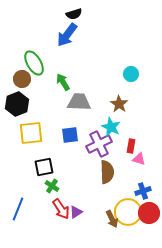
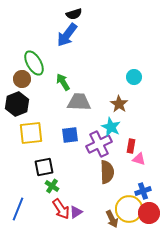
cyan circle: moved 3 px right, 3 px down
yellow circle: moved 1 px right, 3 px up
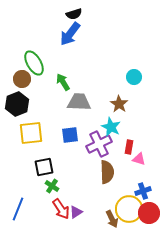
blue arrow: moved 3 px right, 1 px up
red rectangle: moved 2 px left, 1 px down
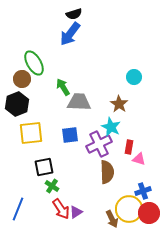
green arrow: moved 5 px down
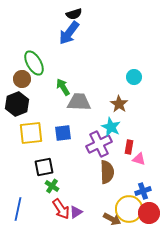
blue arrow: moved 1 px left, 1 px up
blue square: moved 7 px left, 2 px up
blue line: rotated 10 degrees counterclockwise
brown arrow: rotated 36 degrees counterclockwise
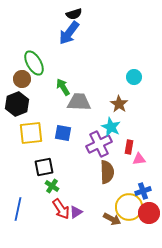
blue square: rotated 18 degrees clockwise
pink triangle: rotated 24 degrees counterclockwise
yellow circle: moved 2 px up
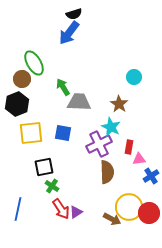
blue cross: moved 8 px right, 15 px up; rotated 14 degrees counterclockwise
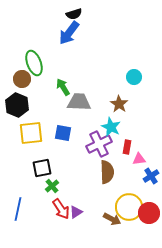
green ellipse: rotated 10 degrees clockwise
black hexagon: moved 1 px down; rotated 15 degrees counterclockwise
red rectangle: moved 2 px left
black square: moved 2 px left, 1 px down
green cross: rotated 16 degrees clockwise
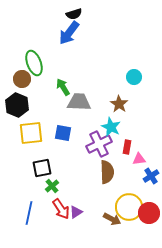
blue line: moved 11 px right, 4 px down
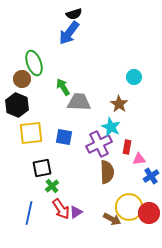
blue square: moved 1 px right, 4 px down
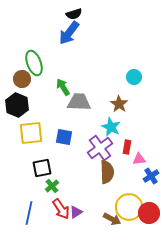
purple cross: moved 1 px right, 4 px down; rotated 10 degrees counterclockwise
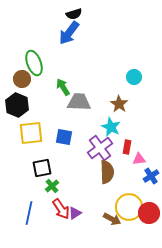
purple triangle: moved 1 px left, 1 px down
